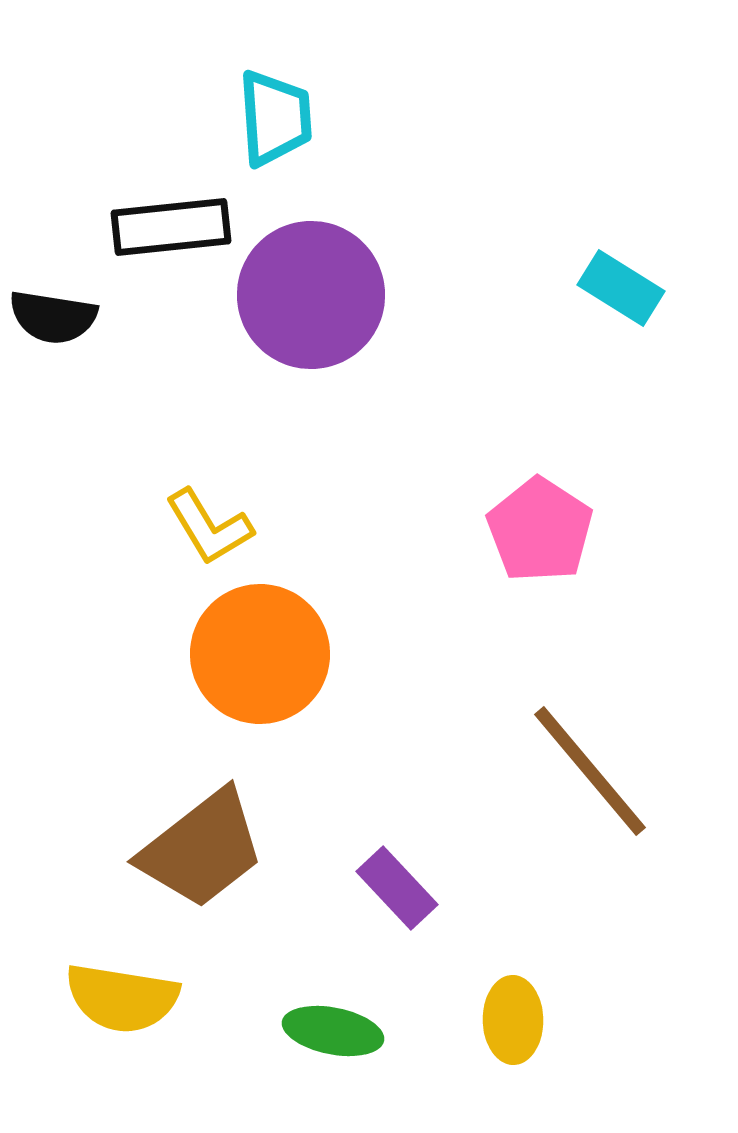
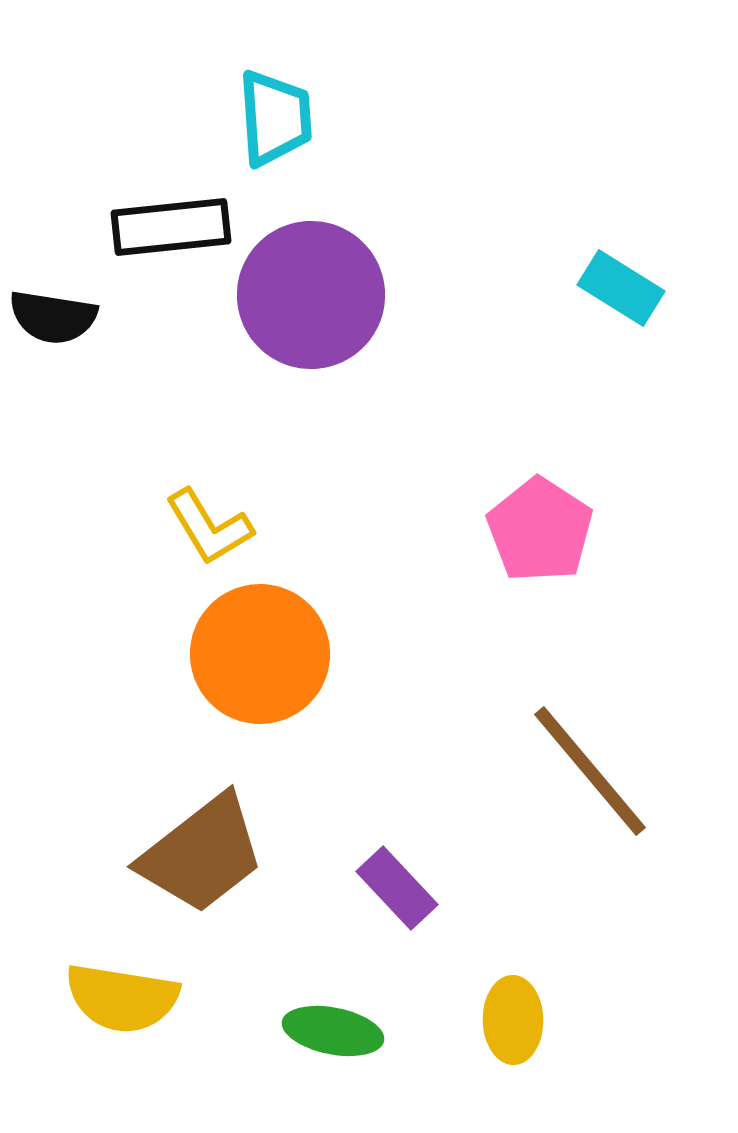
brown trapezoid: moved 5 px down
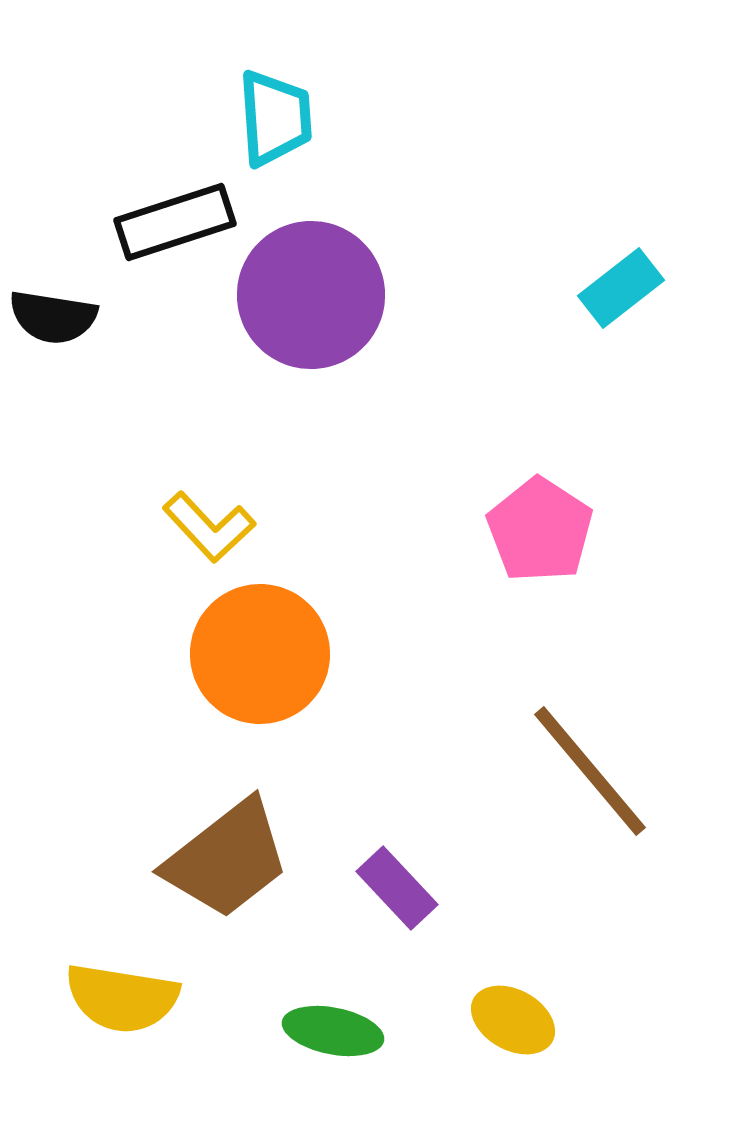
black rectangle: moved 4 px right, 5 px up; rotated 12 degrees counterclockwise
cyan rectangle: rotated 70 degrees counterclockwise
yellow L-shape: rotated 12 degrees counterclockwise
brown trapezoid: moved 25 px right, 5 px down
yellow ellipse: rotated 60 degrees counterclockwise
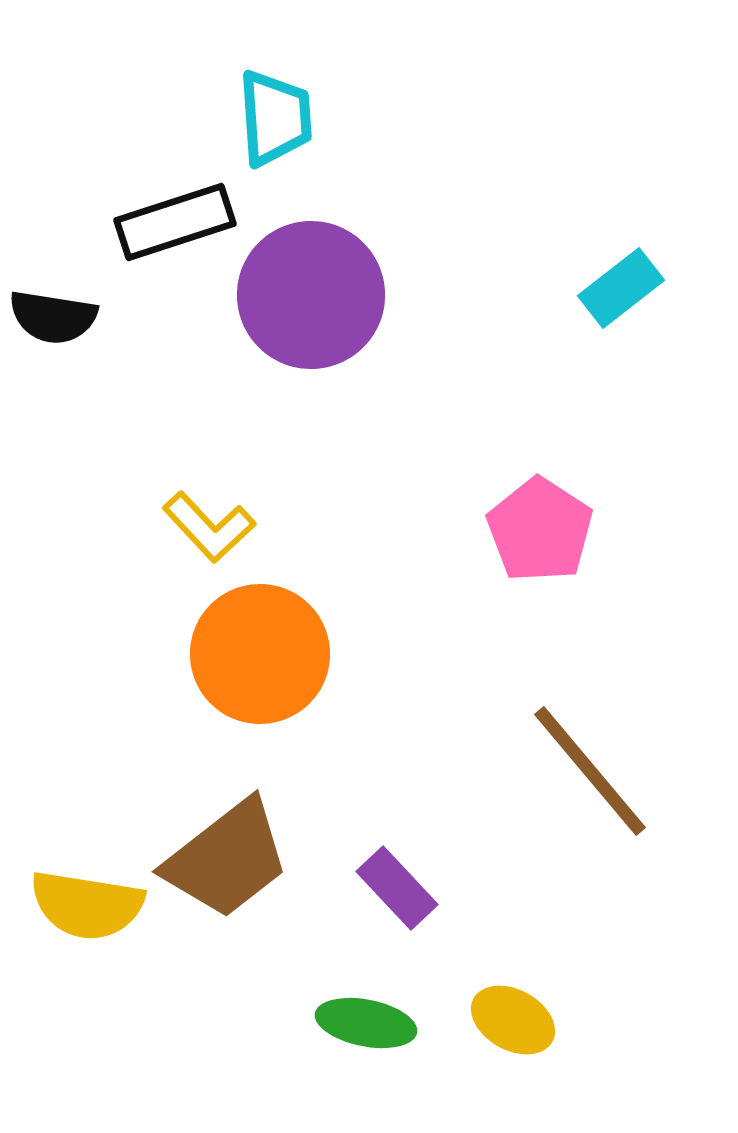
yellow semicircle: moved 35 px left, 93 px up
green ellipse: moved 33 px right, 8 px up
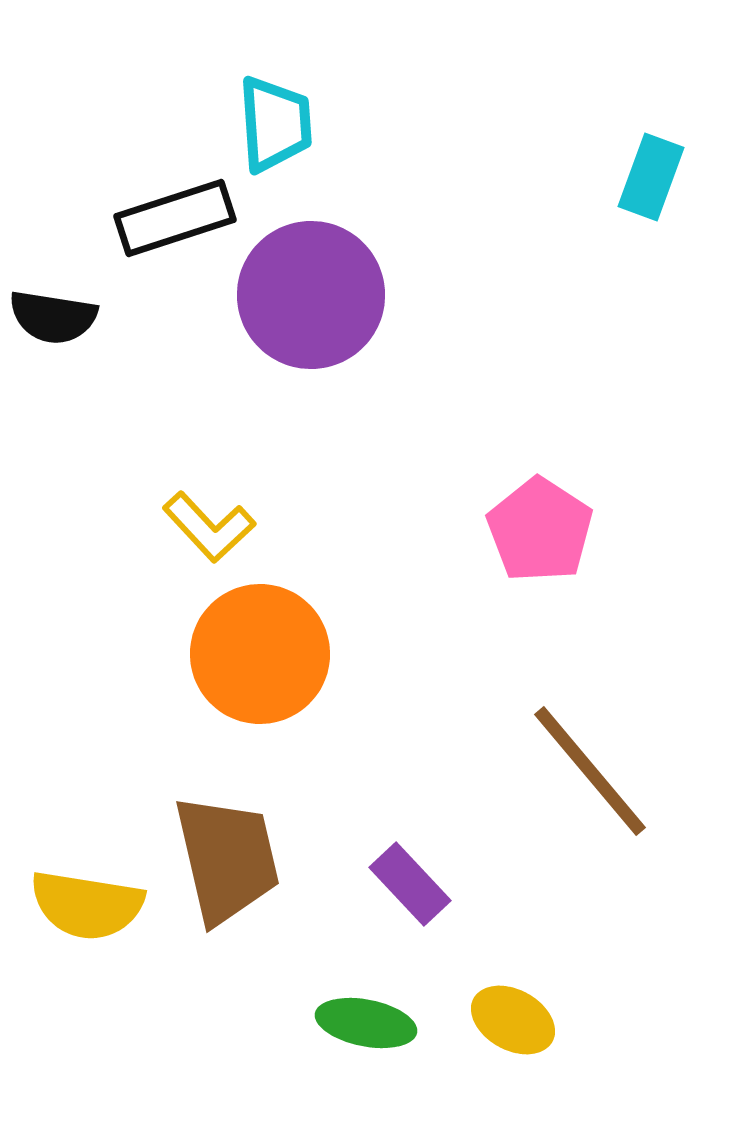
cyan trapezoid: moved 6 px down
black rectangle: moved 4 px up
cyan rectangle: moved 30 px right, 111 px up; rotated 32 degrees counterclockwise
brown trapezoid: rotated 65 degrees counterclockwise
purple rectangle: moved 13 px right, 4 px up
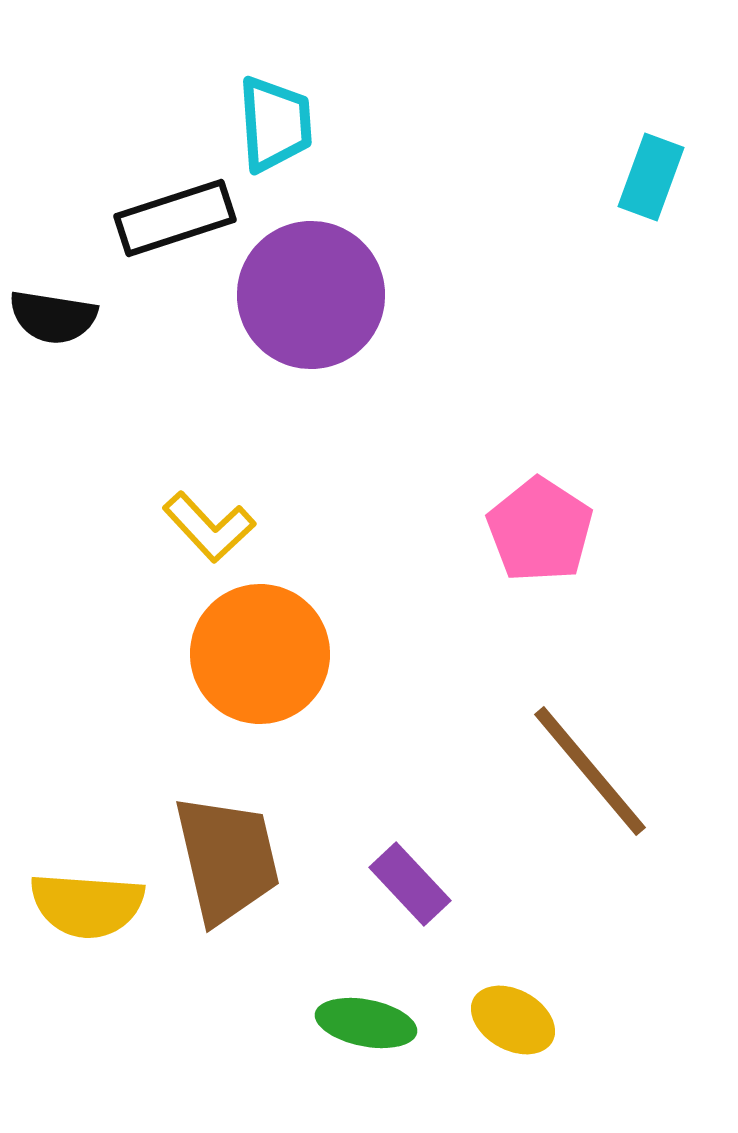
yellow semicircle: rotated 5 degrees counterclockwise
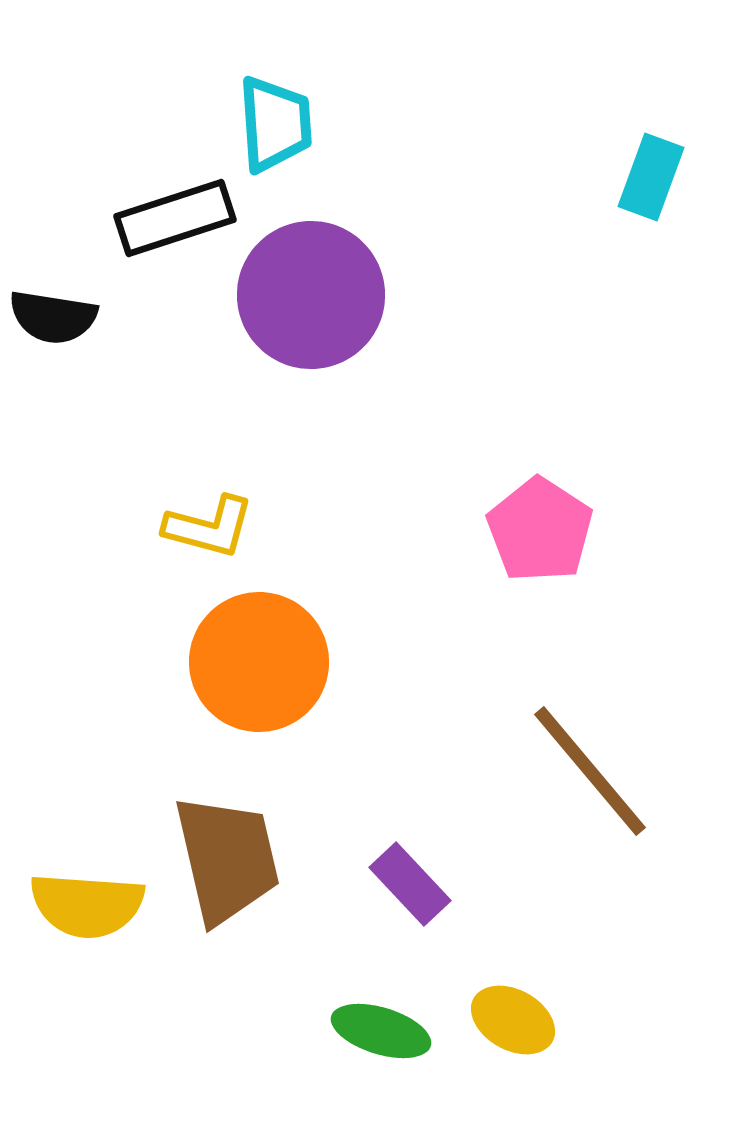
yellow L-shape: rotated 32 degrees counterclockwise
orange circle: moved 1 px left, 8 px down
green ellipse: moved 15 px right, 8 px down; rotated 6 degrees clockwise
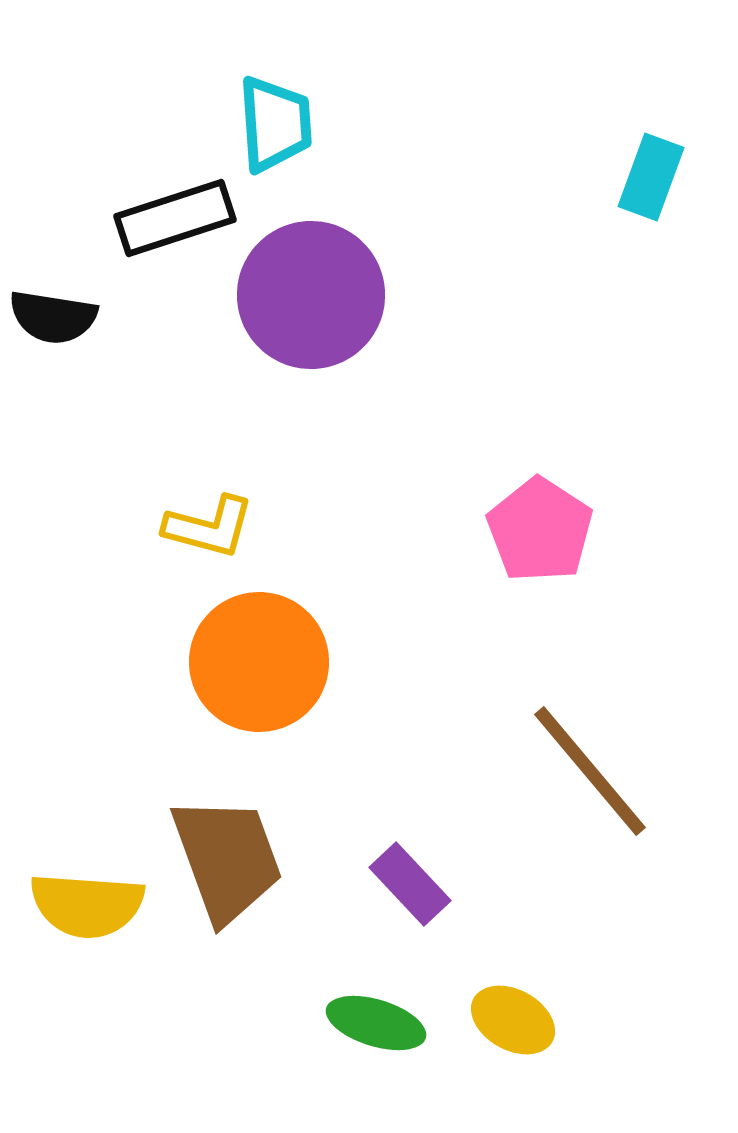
brown trapezoid: rotated 7 degrees counterclockwise
green ellipse: moved 5 px left, 8 px up
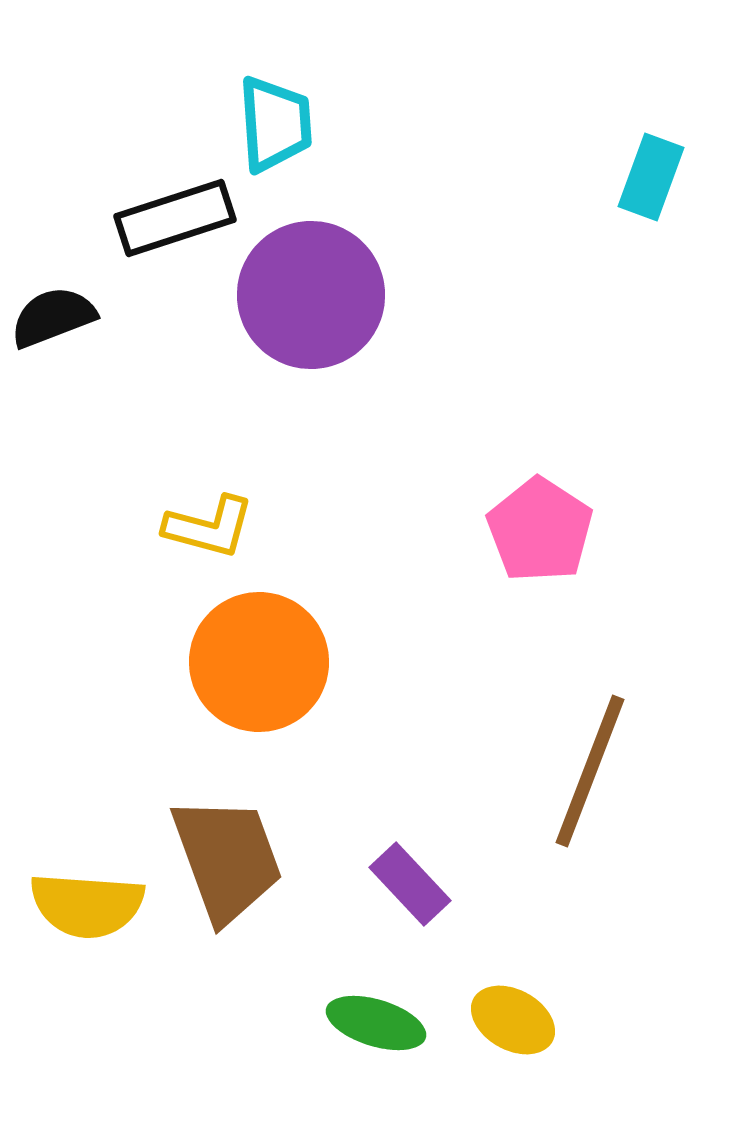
black semicircle: rotated 150 degrees clockwise
brown line: rotated 61 degrees clockwise
